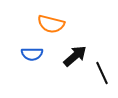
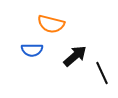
blue semicircle: moved 4 px up
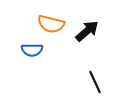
black arrow: moved 12 px right, 25 px up
black line: moved 7 px left, 9 px down
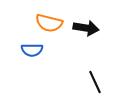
orange semicircle: moved 2 px left, 1 px up
black arrow: moved 1 px left, 3 px up; rotated 50 degrees clockwise
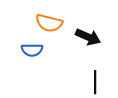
black arrow: moved 2 px right, 9 px down; rotated 15 degrees clockwise
black line: rotated 25 degrees clockwise
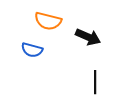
orange semicircle: moved 1 px left, 2 px up
blue semicircle: rotated 15 degrees clockwise
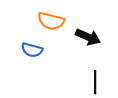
orange semicircle: moved 3 px right
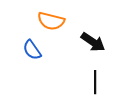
black arrow: moved 5 px right, 5 px down; rotated 10 degrees clockwise
blue semicircle: rotated 40 degrees clockwise
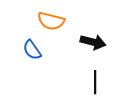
black arrow: rotated 20 degrees counterclockwise
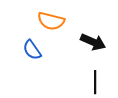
black arrow: rotated 10 degrees clockwise
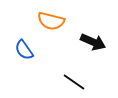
blue semicircle: moved 8 px left
black line: moved 21 px left; rotated 55 degrees counterclockwise
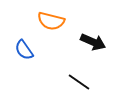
black line: moved 5 px right
